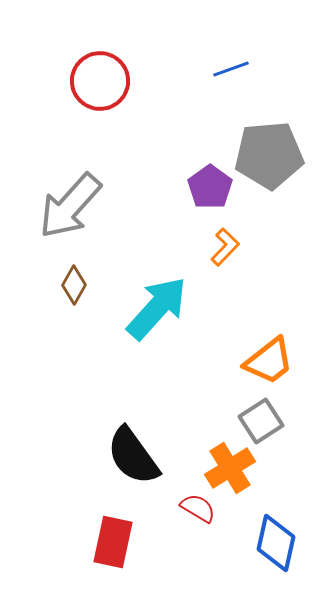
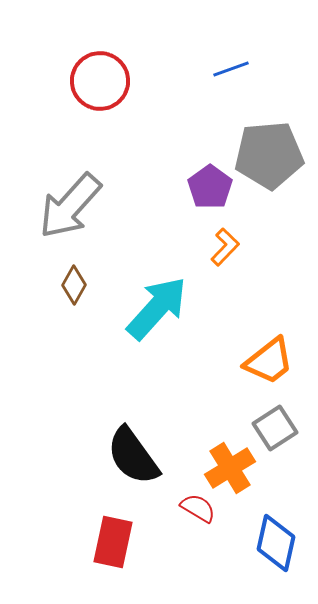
gray square: moved 14 px right, 7 px down
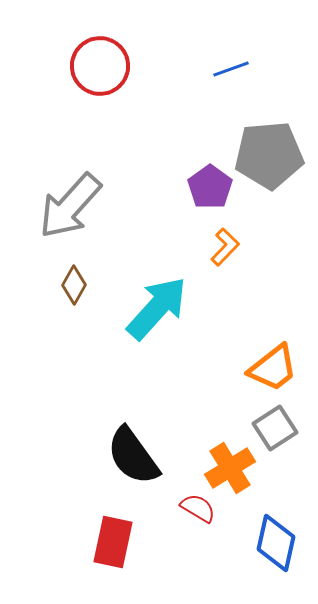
red circle: moved 15 px up
orange trapezoid: moved 4 px right, 7 px down
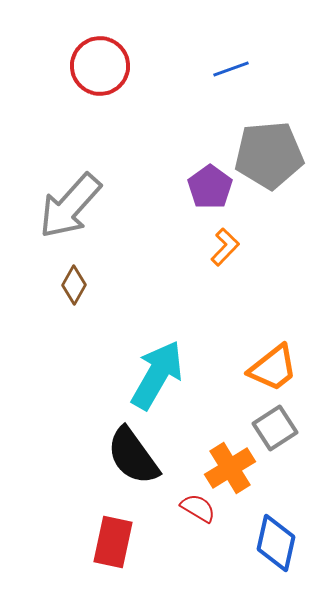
cyan arrow: moved 67 px down; rotated 12 degrees counterclockwise
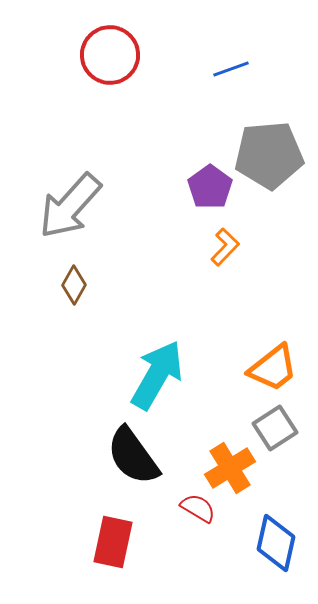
red circle: moved 10 px right, 11 px up
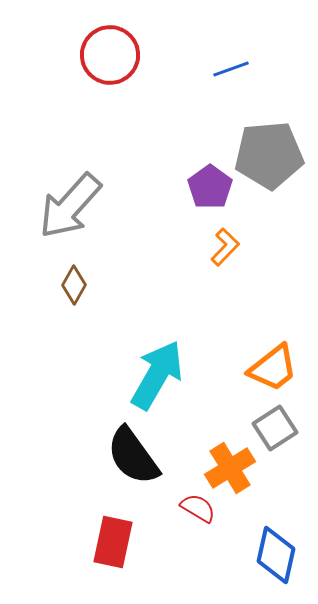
blue diamond: moved 12 px down
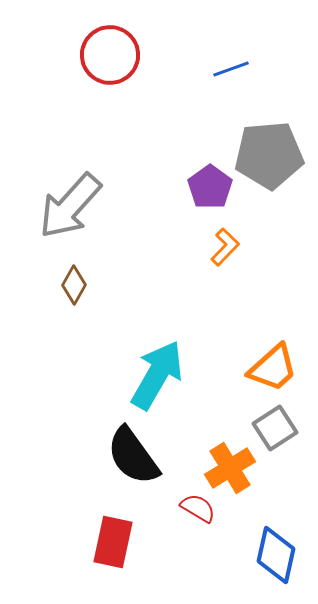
orange trapezoid: rotated 4 degrees counterclockwise
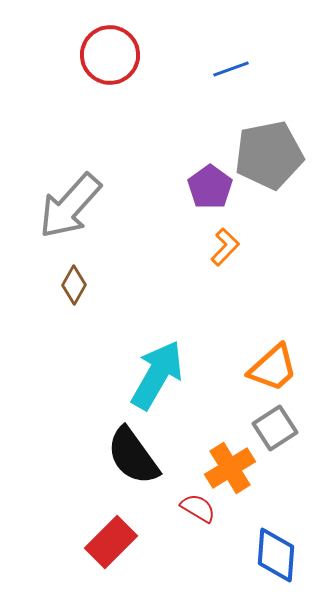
gray pentagon: rotated 6 degrees counterclockwise
red rectangle: moved 2 px left; rotated 33 degrees clockwise
blue diamond: rotated 8 degrees counterclockwise
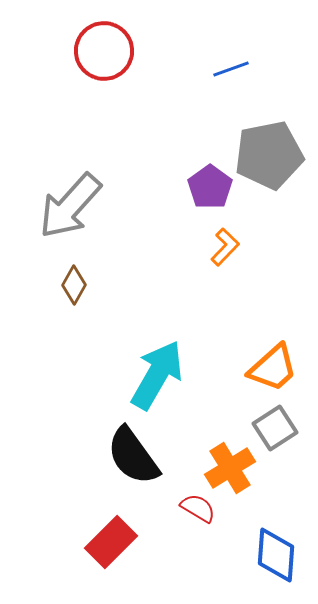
red circle: moved 6 px left, 4 px up
